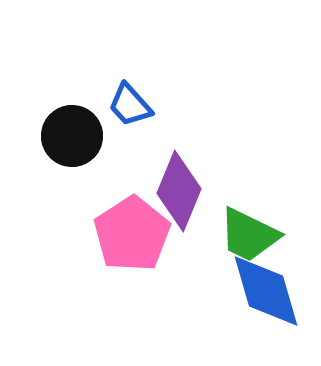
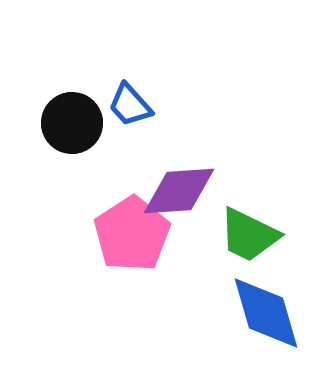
black circle: moved 13 px up
purple diamond: rotated 64 degrees clockwise
blue diamond: moved 22 px down
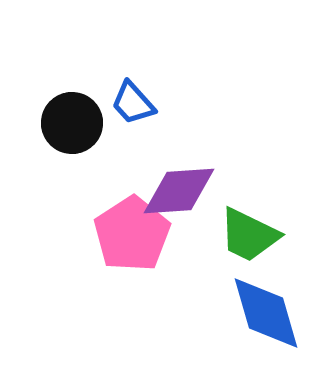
blue trapezoid: moved 3 px right, 2 px up
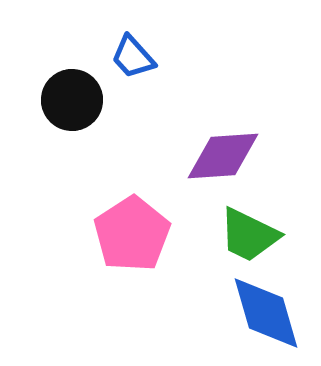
blue trapezoid: moved 46 px up
black circle: moved 23 px up
purple diamond: moved 44 px right, 35 px up
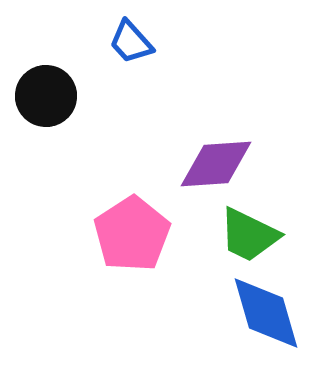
blue trapezoid: moved 2 px left, 15 px up
black circle: moved 26 px left, 4 px up
purple diamond: moved 7 px left, 8 px down
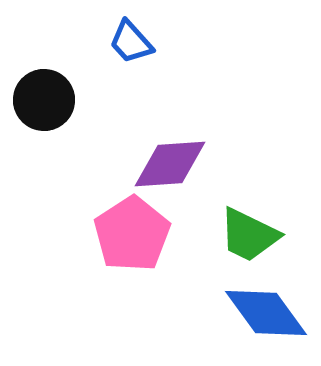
black circle: moved 2 px left, 4 px down
purple diamond: moved 46 px left
blue diamond: rotated 20 degrees counterclockwise
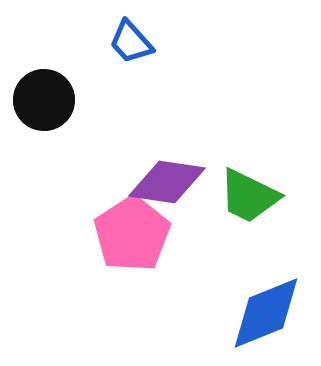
purple diamond: moved 3 px left, 18 px down; rotated 12 degrees clockwise
green trapezoid: moved 39 px up
blue diamond: rotated 76 degrees counterclockwise
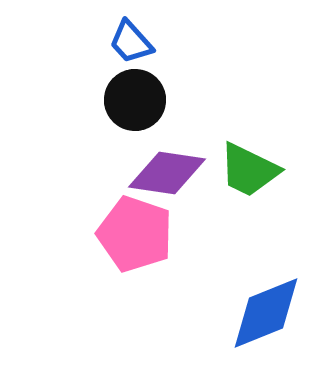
black circle: moved 91 px right
purple diamond: moved 9 px up
green trapezoid: moved 26 px up
pink pentagon: moved 3 px right; rotated 20 degrees counterclockwise
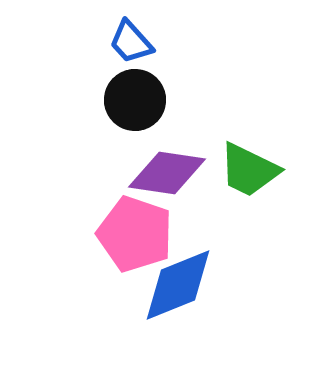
blue diamond: moved 88 px left, 28 px up
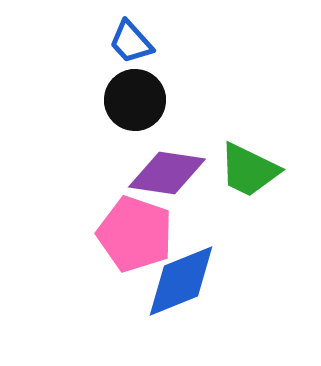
blue diamond: moved 3 px right, 4 px up
